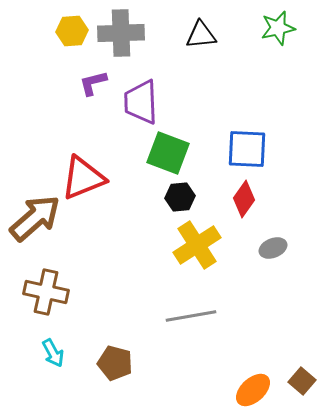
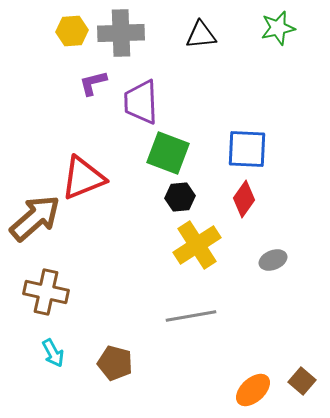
gray ellipse: moved 12 px down
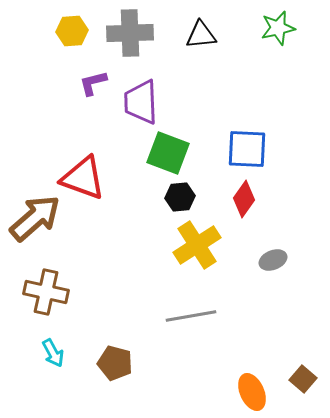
gray cross: moved 9 px right
red triangle: rotated 42 degrees clockwise
brown square: moved 1 px right, 2 px up
orange ellipse: moved 1 px left, 2 px down; rotated 72 degrees counterclockwise
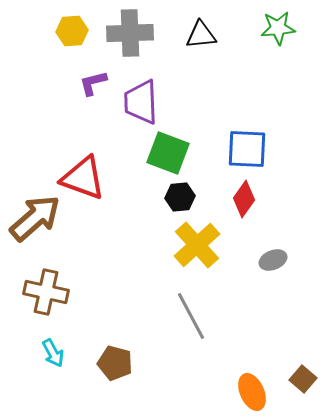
green star: rotated 8 degrees clockwise
yellow cross: rotated 9 degrees counterclockwise
gray line: rotated 72 degrees clockwise
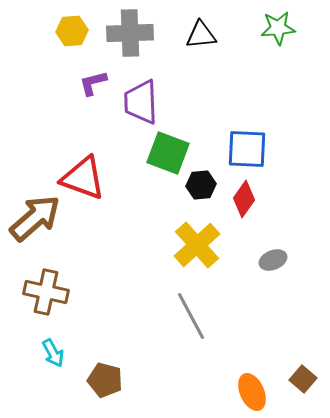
black hexagon: moved 21 px right, 12 px up
brown pentagon: moved 10 px left, 17 px down
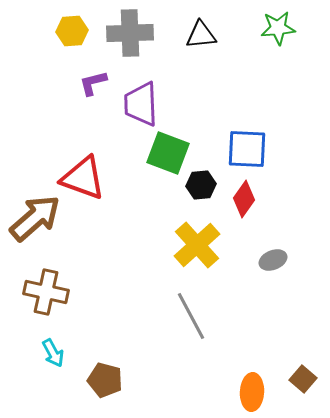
purple trapezoid: moved 2 px down
orange ellipse: rotated 27 degrees clockwise
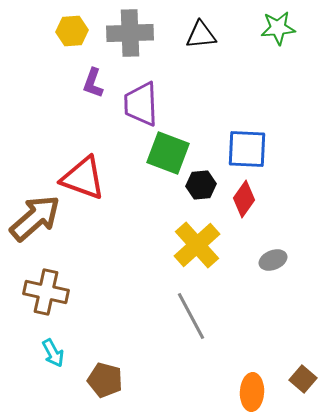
purple L-shape: rotated 56 degrees counterclockwise
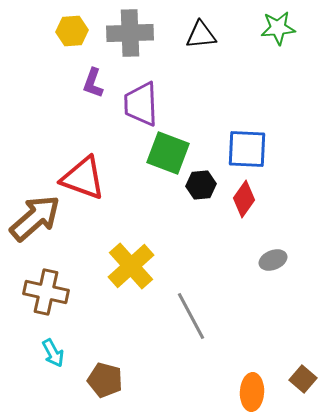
yellow cross: moved 66 px left, 21 px down
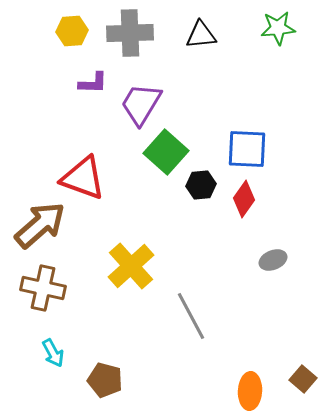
purple L-shape: rotated 108 degrees counterclockwise
purple trapezoid: rotated 33 degrees clockwise
green square: moved 2 px left, 1 px up; rotated 21 degrees clockwise
brown arrow: moved 5 px right, 7 px down
brown cross: moved 3 px left, 4 px up
orange ellipse: moved 2 px left, 1 px up
